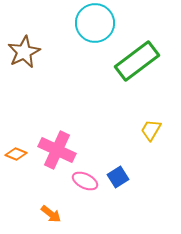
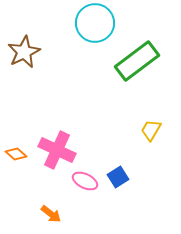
orange diamond: rotated 20 degrees clockwise
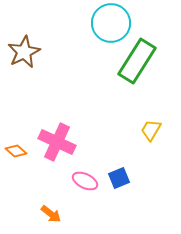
cyan circle: moved 16 px right
green rectangle: rotated 21 degrees counterclockwise
pink cross: moved 8 px up
orange diamond: moved 3 px up
blue square: moved 1 px right, 1 px down; rotated 10 degrees clockwise
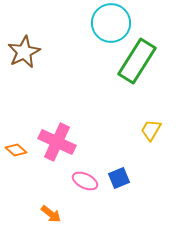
orange diamond: moved 1 px up
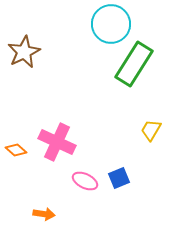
cyan circle: moved 1 px down
green rectangle: moved 3 px left, 3 px down
orange arrow: moved 7 px left; rotated 30 degrees counterclockwise
